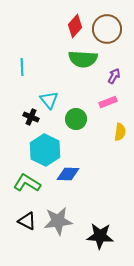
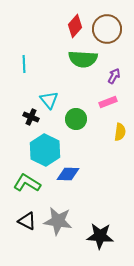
cyan line: moved 2 px right, 3 px up
gray star: rotated 16 degrees clockwise
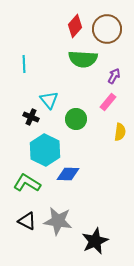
pink rectangle: rotated 30 degrees counterclockwise
black star: moved 5 px left, 5 px down; rotated 28 degrees counterclockwise
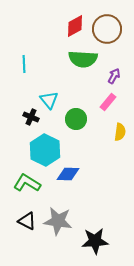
red diamond: rotated 20 degrees clockwise
black star: rotated 20 degrees clockwise
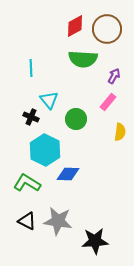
cyan line: moved 7 px right, 4 px down
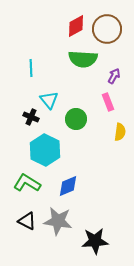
red diamond: moved 1 px right
pink rectangle: rotated 60 degrees counterclockwise
blue diamond: moved 12 px down; rotated 25 degrees counterclockwise
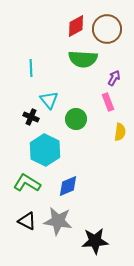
purple arrow: moved 2 px down
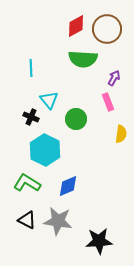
yellow semicircle: moved 1 px right, 2 px down
black triangle: moved 1 px up
black star: moved 4 px right
